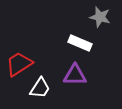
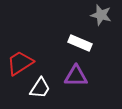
gray star: moved 1 px right, 2 px up
red trapezoid: moved 1 px right, 1 px up
purple triangle: moved 1 px right, 1 px down
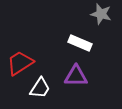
gray star: moved 1 px up
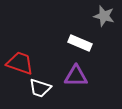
gray star: moved 3 px right, 2 px down
red trapezoid: rotated 52 degrees clockwise
white trapezoid: rotated 75 degrees clockwise
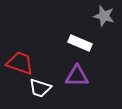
purple triangle: moved 1 px right
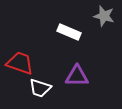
white rectangle: moved 11 px left, 11 px up
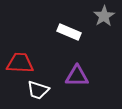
gray star: rotated 25 degrees clockwise
red trapezoid: rotated 16 degrees counterclockwise
white trapezoid: moved 2 px left, 2 px down
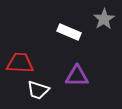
gray star: moved 3 px down
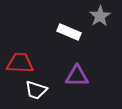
gray star: moved 4 px left, 3 px up
white trapezoid: moved 2 px left
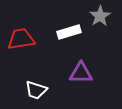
white rectangle: rotated 40 degrees counterclockwise
red trapezoid: moved 1 px right, 24 px up; rotated 12 degrees counterclockwise
purple triangle: moved 4 px right, 3 px up
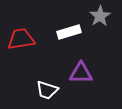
white trapezoid: moved 11 px right
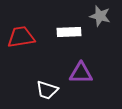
gray star: rotated 25 degrees counterclockwise
white rectangle: rotated 15 degrees clockwise
red trapezoid: moved 2 px up
